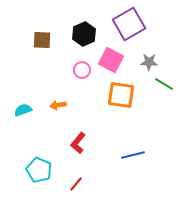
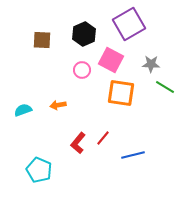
gray star: moved 2 px right, 2 px down
green line: moved 1 px right, 3 px down
orange square: moved 2 px up
red line: moved 27 px right, 46 px up
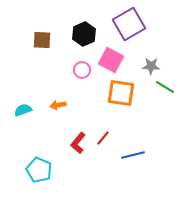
gray star: moved 2 px down
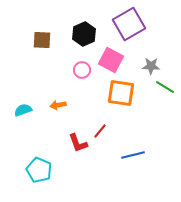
red line: moved 3 px left, 7 px up
red L-shape: rotated 60 degrees counterclockwise
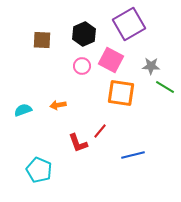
pink circle: moved 4 px up
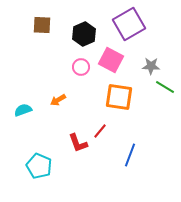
brown square: moved 15 px up
pink circle: moved 1 px left, 1 px down
orange square: moved 2 px left, 4 px down
orange arrow: moved 5 px up; rotated 21 degrees counterclockwise
blue line: moved 3 px left; rotated 55 degrees counterclockwise
cyan pentagon: moved 4 px up
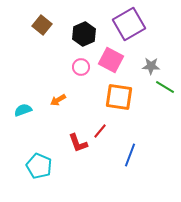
brown square: rotated 36 degrees clockwise
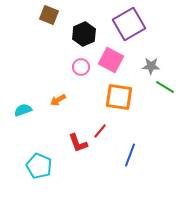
brown square: moved 7 px right, 10 px up; rotated 18 degrees counterclockwise
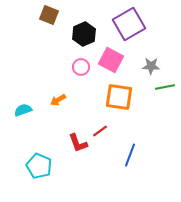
green line: rotated 42 degrees counterclockwise
red line: rotated 14 degrees clockwise
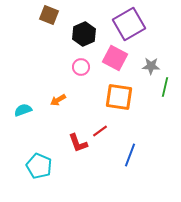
pink square: moved 4 px right, 2 px up
green line: rotated 66 degrees counterclockwise
